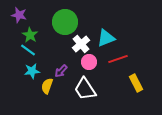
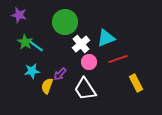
green star: moved 5 px left, 7 px down
cyan line: moved 8 px right, 4 px up
purple arrow: moved 1 px left, 3 px down
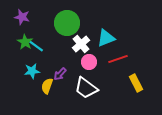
purple star: moved 3 px right, 2 px down
green circle: moved 2 px right, 1 px down
white trapezoid: moved 1 px right, 1 px up; rotated 20 degrees counterclockwise
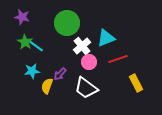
white cross: moved 1 px right, 2 px down
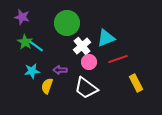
purple arrow: moved 4 px up; rotated 48 degrees clockwise
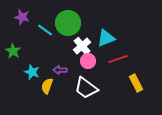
green circle: moved 1 px right
green star: moved 12 px left, 9 px down
cyan line: moved 9 px right, 16 px up
pink circle: moved 1 px left, 1 px up
cyan star: moved 1 px down; rotated 28 degrees clockwise
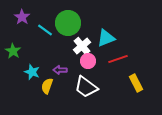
purple star: rotated 21 degrees clockwise
white trapezoid: moved 1 px up
